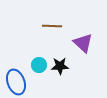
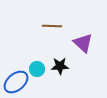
cyan circle: moved 2 px left, 4 px down
blue ellipse: rotated 70 degrees clockwise
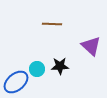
brown line: moved 2 px up
purple triangle: moved 8 px right, 3 px down
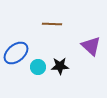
cyan circle: moved 1 px right, 2 px up
blue ellipse: moved 29 px up
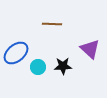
purple triangle: moved 1 px left, 3 px down
black star: moved 3 px right
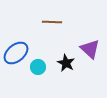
brown line: moved 2 px up
black star: moved 3 px right, 3 px up; rotated 30 degrees clockwise
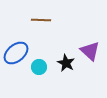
brown line: moved 11 px left, 2 px up
purple triangle: moved 2 px down
cyan circle: moved 1 px right
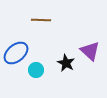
cyan circle: moved 3 px left, 3 px down
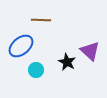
blue ellipse: moved 5 px right, 7 px up
black star: moved 1 px right, 1 px up
